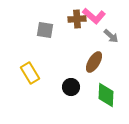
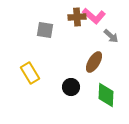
brown cross: moved 2 px up
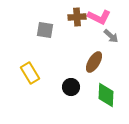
pink L-shape: moved 5 px right, 1 px down; rotated 15 degrees counterclockwise
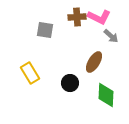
black circle: moved 1 px left, 4 px up
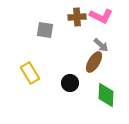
pink L-shape: moved 2 px right, 1 px up
gray arrow: moved 10 px left, 9 px down
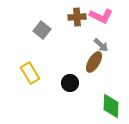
gray square: moved 3 px left; rotated 30 degrees clockwise
green diamond: moved 5 px right, 11 px down
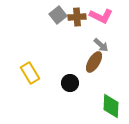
gray square: moved 16 px right, 15 px up; rotated 12 degrees clockwise
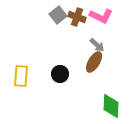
brown cross: rotated 24 degrees clockwise
gray arrow: moved 4 px left
yellow rectangle: moved 9 px left, 3 px down; rotated 35 degrees clockwise
black circle: moved 10 px left, 9 px up
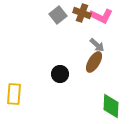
brown cross: moved 5 px right, 4 px up
yellow rectangle: moved 7 px left, 18 px down
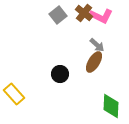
brown cross: moved 2 px right; rotated 18 degrees clockwise
yellow rectangle: rotated 45 degrees counterclockwise
